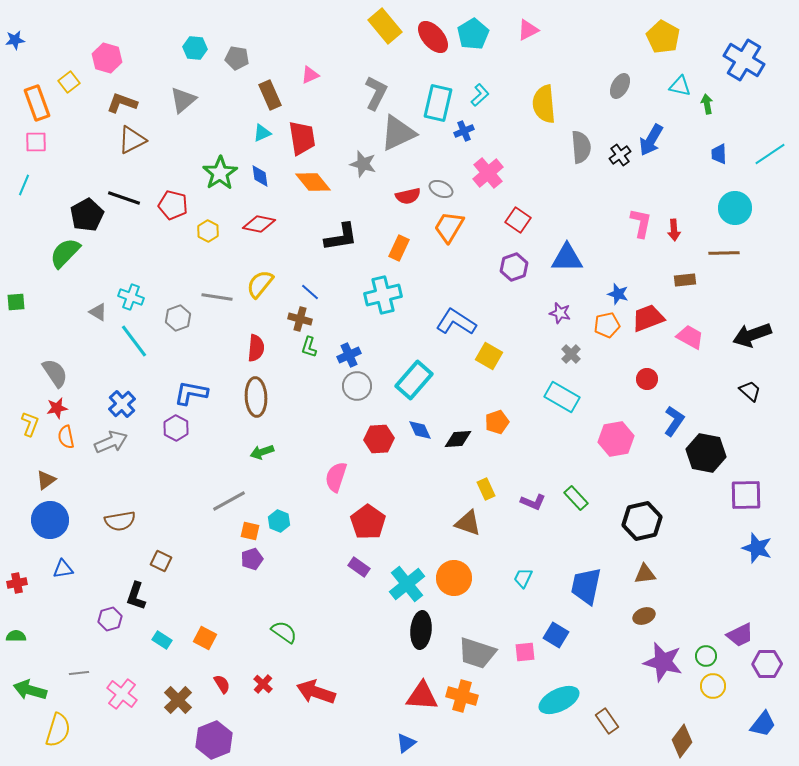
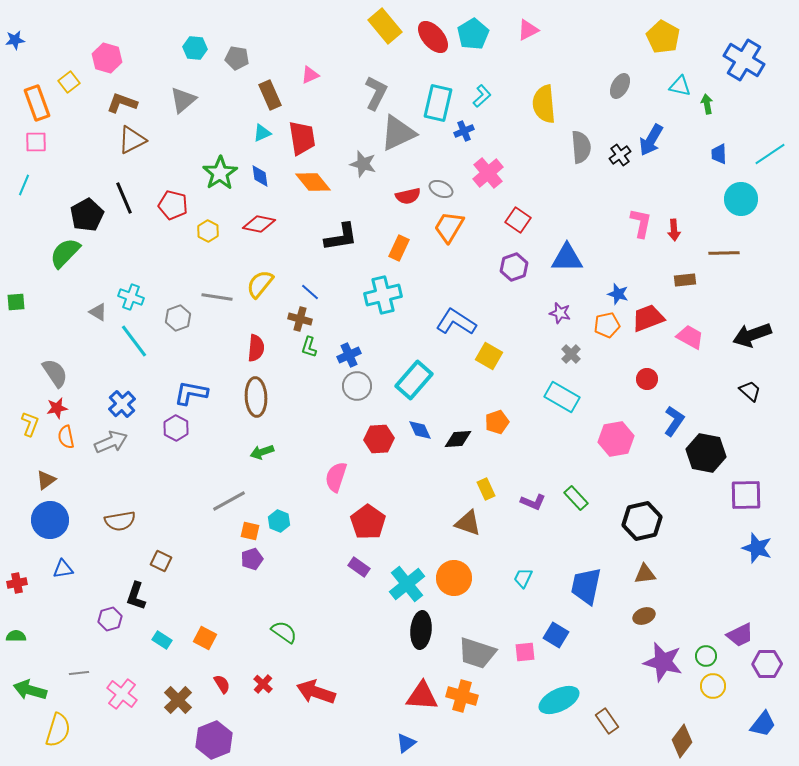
cyan L-shape at (480, 95): moved 2 px right, 1 px down
black line at (124, 198): rotated 48 degrees clockwise
cyan circle at (735, 208): moved 6 px right, 9 px up
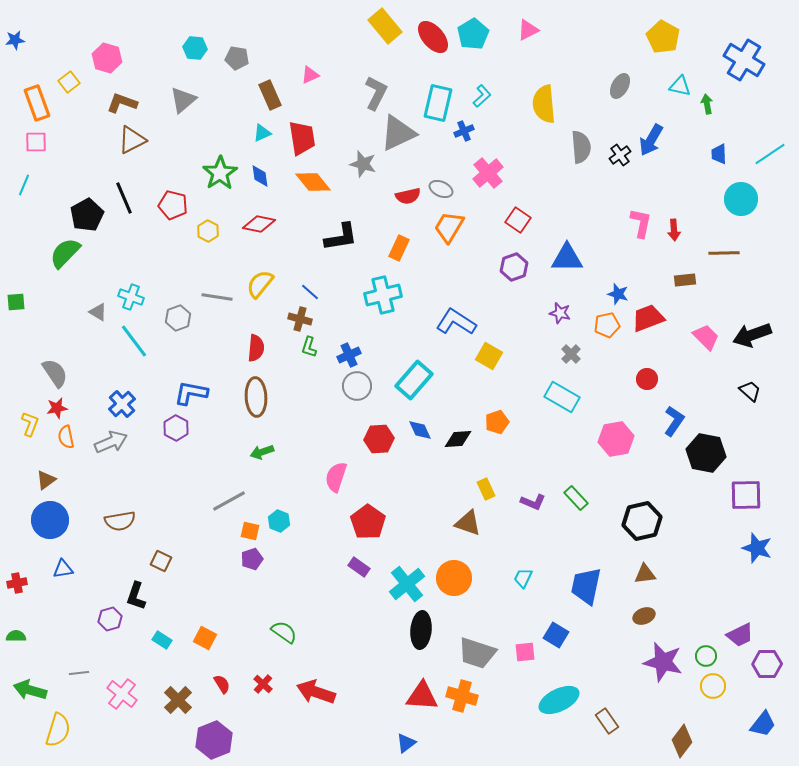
pink trapezoid at (690, 337): moved 16 px right; rotated 16 degrees clockwise
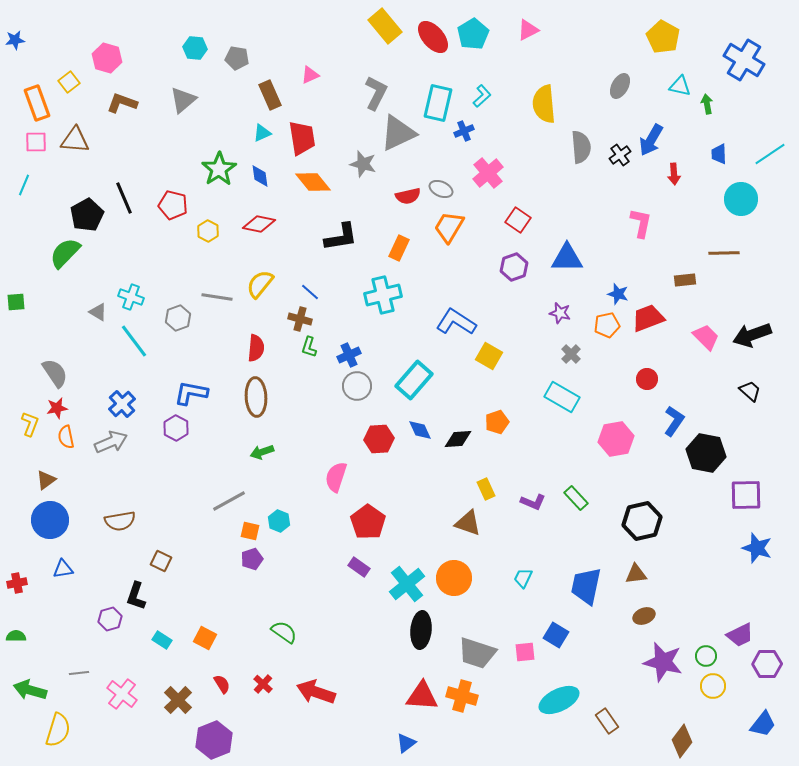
brown triangle at (132, 140): moved 57 px left; rotated 32 degrees clockwise
green star at (220, 173): moved 1 px left, 4 px up
red arrow at (674, 230): moved 56 px up
brown triangle at (645, 574): moved 9 px left
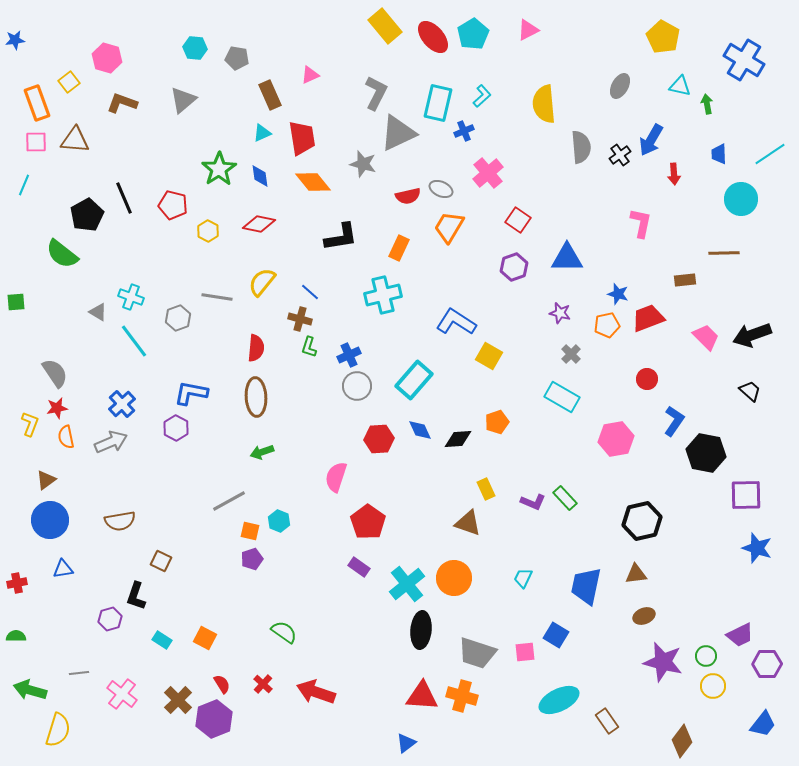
green semicircle at (65, 253): moved 3 px left, 1 px down; rotated 96 degrees counterclockwise
yellow semicircle at (260, 284): moved 2 px right, 2 px up
green rectangle at (576, 498): moved 11 px left
purple hexagon at (214, 740): moved 21 px up
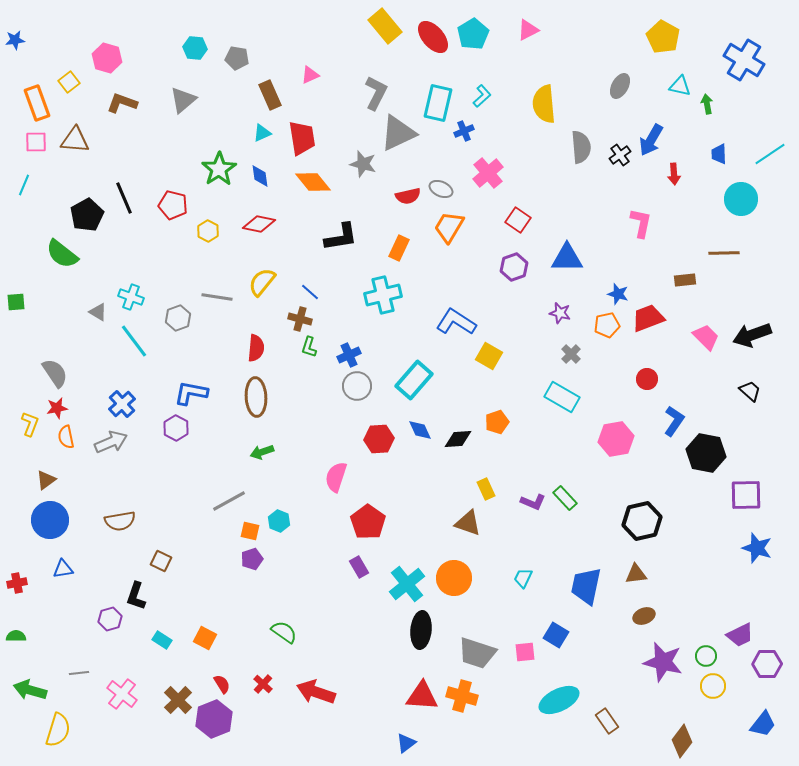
purple rectangle at (359, 567): rotated 25 degrees clockwise
